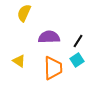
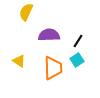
yellow semicircle: moved 2 px right, 1 px up
purple semicircle: moved 2 px up
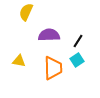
yellow triangle: rotated 24 degrees counterclockwise
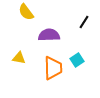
yellow semicircle: rotated 60 degrees counterclockwise
black line: moved 6 px right, 19 px up
yellow triangle: moved 3 px up
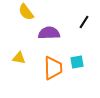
purple semicircle: moved 2 px up
cyan square: moved 2 px down; rotated 24 degrees clockwise
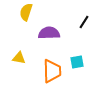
yellow semicircle: rotated 54 degrees clockwise
orange trapezoid: moved 1 px left, 3 px down
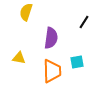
purple semicircle: moved 2 px right, 5 px down; rotated 100 degrees clockwise
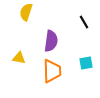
black line: rotated 64 degrees counterclockwise
purple semicircle: moved 3 px down
cyan square: moved 9 px right, 1 px down
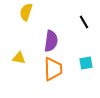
orange trapezoid: moved 1 px right, 2 px up
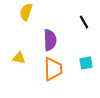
purple semicircle: moved 1 px left, 1 px up; rotated 10 degrees counterclockwise
